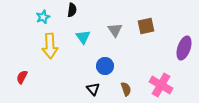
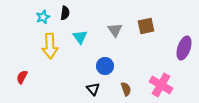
black semicircle: moved 7 px left, 3 px down
cyan triangle: moved 3 px left
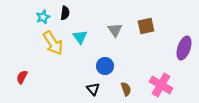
yellow arrow: moved 3 px right, 3 px up; rotated 30 degrees counterclockwise
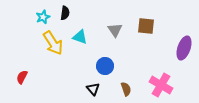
brown square: rotated 18 degrees clockwise
cyan triangle: rotated 35 degrees counterclockwise
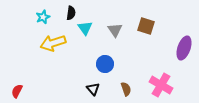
black semicircle: moved 6 px right
brown square: rotated 12 degrees clockwise
cyan triangle: moved 5 px right, 9 px up; rotated 35 degrees clockwise
yellow arrow: rotated 105 degrees clockwise
blue circle: moved 2 px up
red semicircle: moved 5 px left, 14 px down
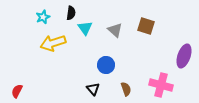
gray triangle: rotated 14 degrees counterclockwise
purple ellipse: moved 8 px down
blue circle: moved 1 px right, 1 px down
pink cross: rotated 15 degrees counterclockwise
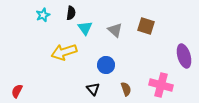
cyan star: moved 2 px up
yellow arrow: moved 11 px right, 9 px down
purple ellipse: rotated 35 degrees counterclockwise
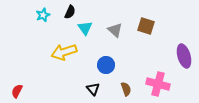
black semicircle: moved 1 px left, 1 px up; rotated 16 degrees clockwise
pink cross: moved 3 px left, 1 px up
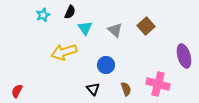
brown square: rotated 30 degrees clockwise
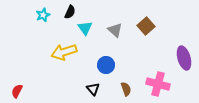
purple ellipse: moved 2 px down
